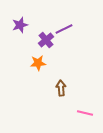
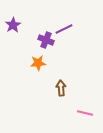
purple star: moved 7 px left; rotated 14 degrees counterclockwise
purple cross: rotated 28 degrees counterclockwise
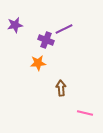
purple star: moved 2 px right; rotated 21 degrees clockwise
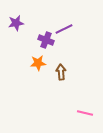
purple star: moved 1 px right, 2 px up
brown arrow: moved 16 px up
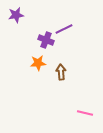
purple star: moved 8 px up
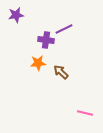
purple cross: rotated 14 degrees counterclockwise
brown arrow: rotated 42 degrees counterclockwise
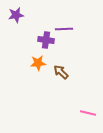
purple line: rotated 24 degrees clockwise
pink line: moved 3 px right
